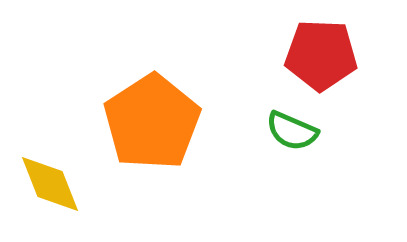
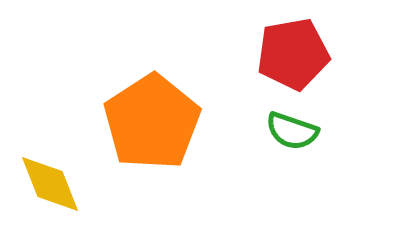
red pentagon: moved 28 px left, 1 px up; rotated 12 degrees counterclockwise
green semicircle: rotated 4 degrees counterclockwise
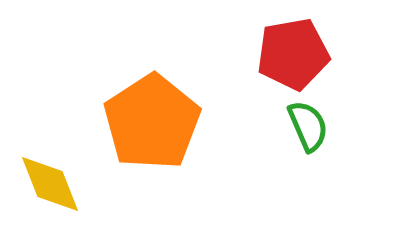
green semicircle: moved 16 px right, 5 px up; rotated 132 degrees counterclockwise
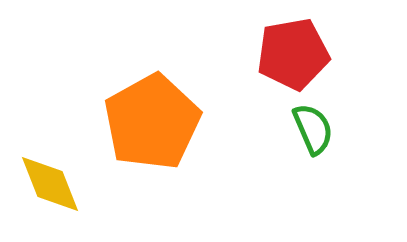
orange pentagon: rotated 4 degrees clockwise
green semicircle: moved 5 px right, 3 px down
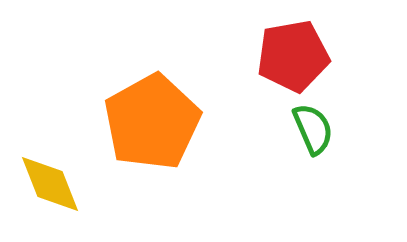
red pentagon: moved 2 px down
